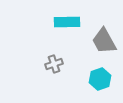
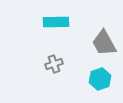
cyan rectangle: moved 11 px left
gray trapezoid: moved 2 px down
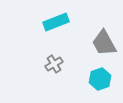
cyan rectangle: rotated 20 degrees counterclockwise
gray cross: rotated 12 degrees counterclockwise
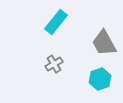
cyan rectangle: rotated 30 degrees counterclockwise
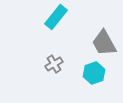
cyan rectangle: moved 5 px up
cyan hexagon: moved 6 px left, 6 px up
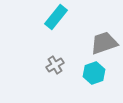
gray trapezoid: rotated 100 degrees clockwise
gray cross: moved 1 px right, 1 px down
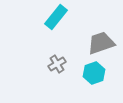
gray trapezoid: moved 3 px left
gray cross: moved 2 px right, 1 px up
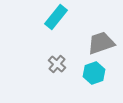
gray cross: rotated 18 degrees counterclockwise
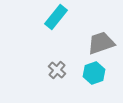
gray cross: moved 6 px down
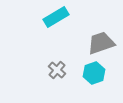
cyan rectangle: rotated 20 degrees clockwise
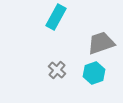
cyan rectangle: rotated 30 degrees counterclockwise
